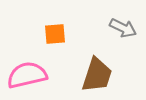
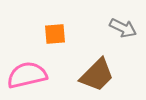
brown trapezoid: rotated 27 degrees clockwise
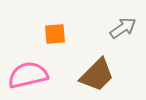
gray arrow: rotated 60 degrees counterclockwise
pink semicircle: moved 1 px right
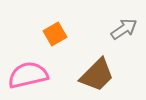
gray arrow: moved 1 px right, 1 px down
orange square: rotated 25 degrees counterclockwise
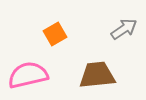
brown trapezoid: rotated 141 degrees counterclockwise
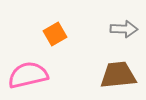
gray arrow: rotated 36 degrees clockwise
brown trapezoid: moved 21 px right
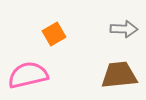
orange square: moved 1 px left
brown trapezoid: moved 1 px right
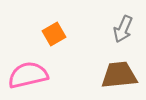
gray arrow: moved 1 px left; rotated 112 degrees clockwise
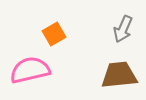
pink semicircle: moved 2 px right, 5 px up
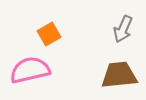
orange square: moved 5 px left
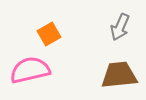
gray arrow: moved 3 px left, 2 px up
